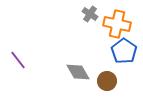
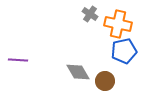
orange cross: moved 1 px right
blue pentagon: rotated 25 degrees clockwise
purple line: rotated 48 degrees counterclockwise
brown circle: moved 2 px left
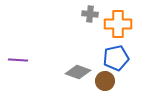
gray cross: rotated 28 degrees counterclockwise
orange cross: rotated 12 degrees counterclockwise
blue pentagon: moved 8 px left, 7 px down
gray diamond: rotated 40 degrees counterclockwise
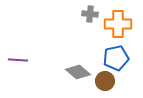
gray diamond: rotated 20 degrees clockwise
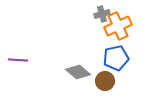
gray cross: moved 12 px right; rotated 21 degrees counterclockwise
orange cross: moved 2 px down; rotated 24 degrees counterclockwise
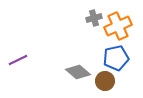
gray cross: moved 8 px left, 4 px down
purple line: rotated 30 degrees counterclockwise
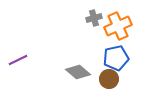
brown circle: moved 4 px right, 2 px up
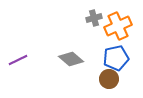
gray diamond: moved 7 px left, 13 px up
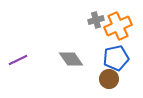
gray cross: moved 2 px right, 2 px down
gray diamond: rotated 15 degrees clockwise
